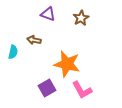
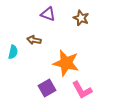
brown star: rotated 21 degrees counterclockwise
orange star: moved 1 px left, 1 px up
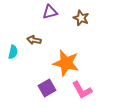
purple triangle: moved 2 px right, 2 px up; rotated 35 degrees counterclockwise
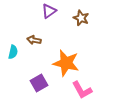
purple triangle: moved 1 px left, 1 px up; rotated 21 degrees counterclockwise
purple square: moved 8 px left, 5 px up
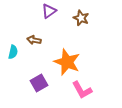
orange star: moved 1 px right, 1 px up; rotated 8 degrees clockwise
